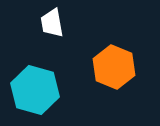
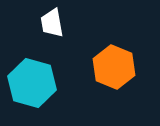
cyan hexagon: moved 3 px left, 7 px up
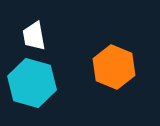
white trapezoid: moved 18 px left, 13 px down
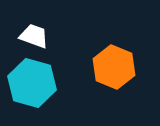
white trapezoid: rotated 120 degrees clockwise
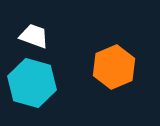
orange hexagon: rotated 15 degrees clockwise
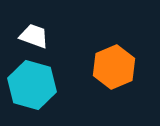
cyan hexagon: moved 2 px down
